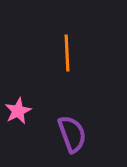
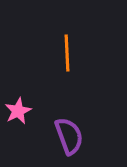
purple semicircle: moved 3 px left, 2 px down
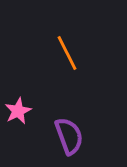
orange line: rotated 24 degrees counterclockwise
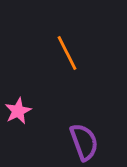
purple semicircle: moved 15 px right, 6 px down
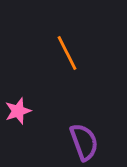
pink star: rotated 8 degrees clockwise
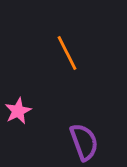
pink star: rotated 8 degrees counterclockwise
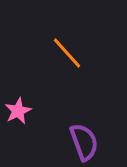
orange line: rotated 15 degrees counterclockwise
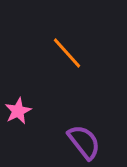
purple semicircle: rotated 18 degrees counterclockwise
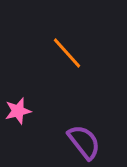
pink star: rotated 12 degrees clockwise
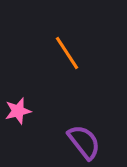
orange line: rotated 9 degrees clockwise
